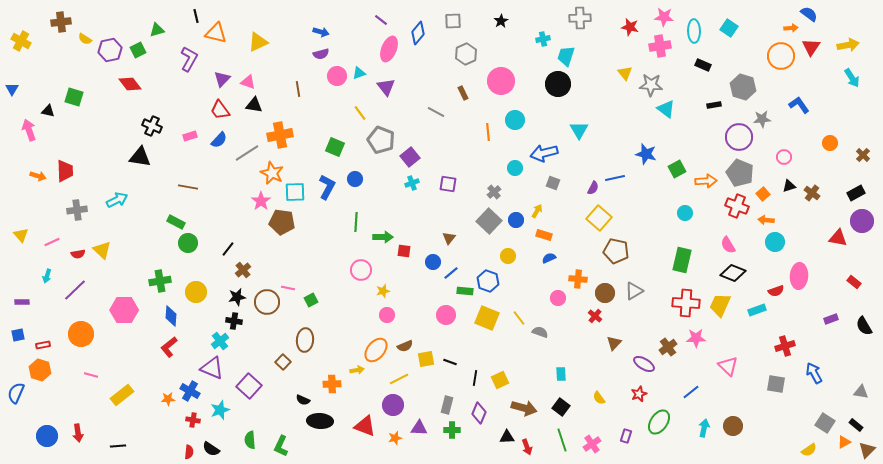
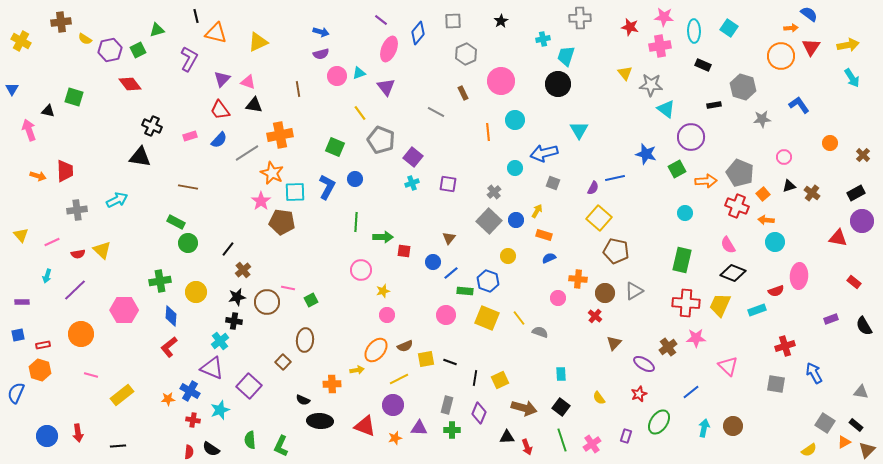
purple circle at (739, 137): moved 48 px left
purple square at (410, 157): moved 3 px right; rotated 12 degrees counterclockwise
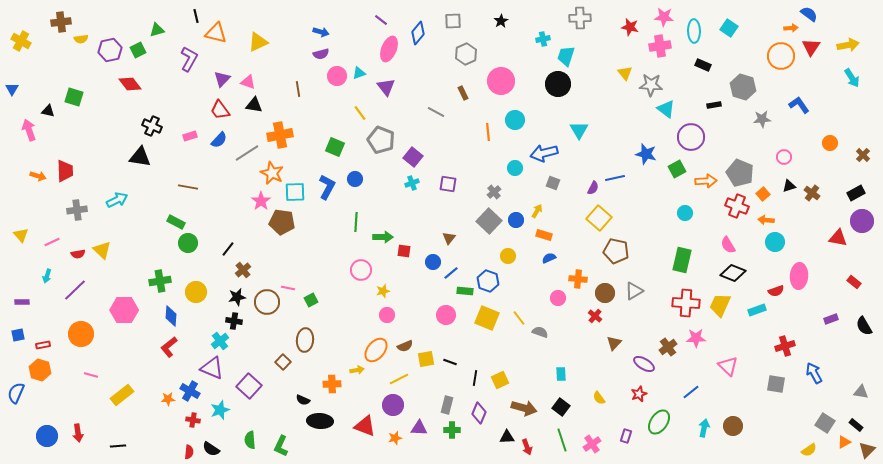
yellow semicircle at (85, 39): moved 4 px left; rotated 40 degrees counterclockwise
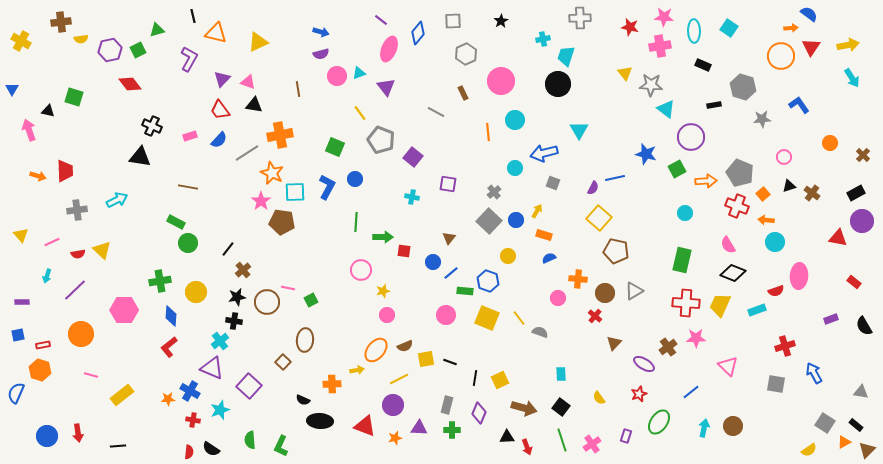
black line at (196, 16): moved 3 px left
cyan cross at (412, 183): moved 14 px down; rotated 32 degrees clockwise
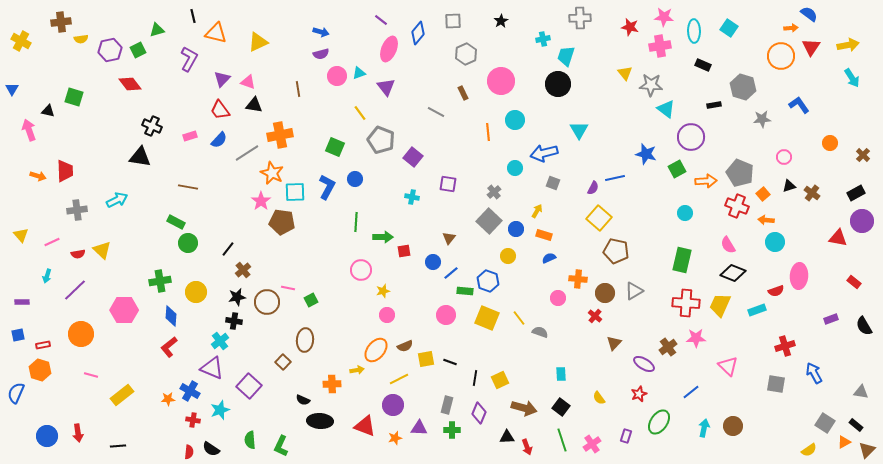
blue circle at (516, 220): moved 9 px down
red square at (404, 251): rotated 16 degrees counterclockwise
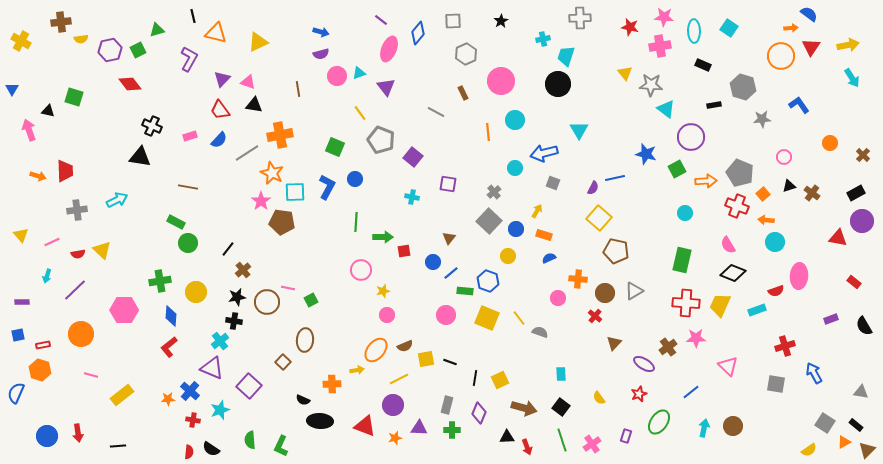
blue cross at (190, 391): rotated 12 degrees clockwise
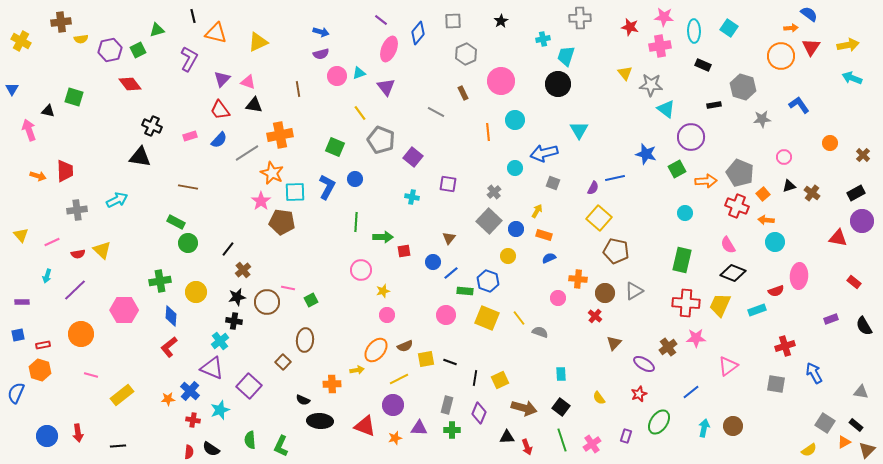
cyan arrow at (852, 78): rotated 144 degrees clockwise
pink triangle at (728, 366): rotated 40 degrees clockwise
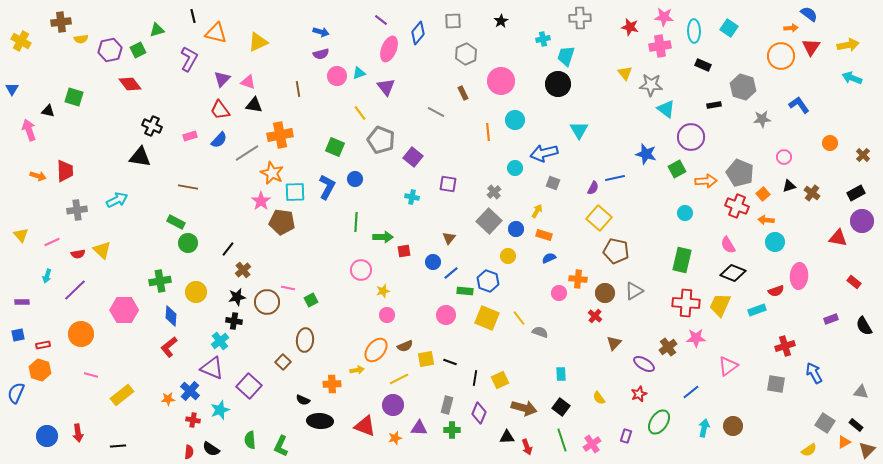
pink circle at (558, 298): moved 1 px right, 5 px up
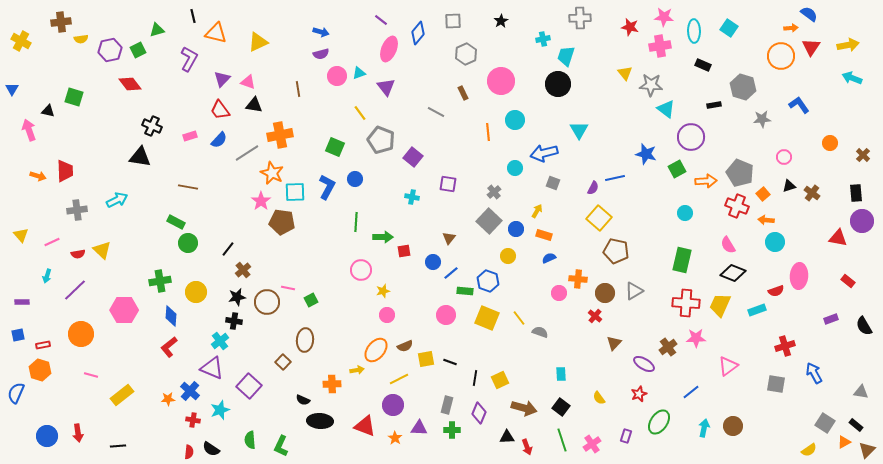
black rectangle at (856, 193): rotated 66 degrees counterclockwise
red rectangle at (854, 282): moved 6 px left, 1 px up
orange star at (395, 438): rotated 24 degrees counterclockwise
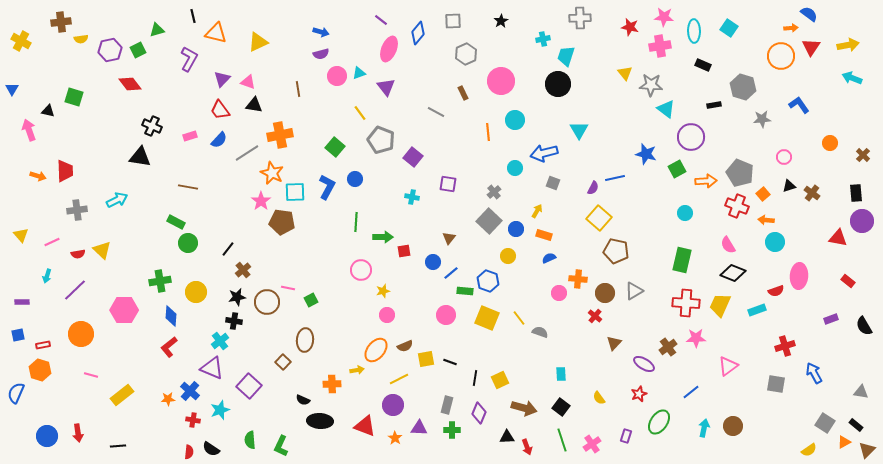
green square at (335, 147): rotated 18 degrees clockwise
